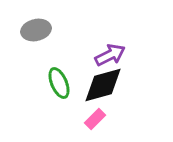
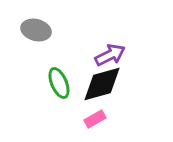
gray ellipse: rotated 28 degrees clockwise
black diamond: moved 1 px left, 1 px up
pink rectangle: rotated 15 degrees clockwise
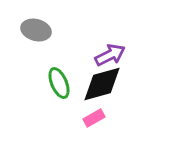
pink rectangle: moved 1 px left, 1 px up
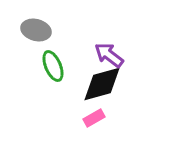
purple arrow: moved 1 px left; rotated 116 degrees counterclockwise
green ellipse: moved 6 px left, 17 px up
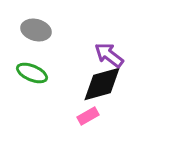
green ellipse: moved 21 px left, 7 px down; rotated 44 degrees counterclockwise
pink rectangle: moved 6 px left, 2 px up
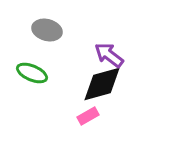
gray ellipse: moved 11 px right
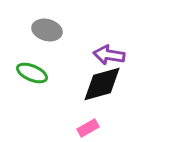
purple arrow: rotated 28 degrees counterclockwise
pink rectangle: moved 12 px down
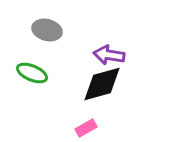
pink rectangle: moved 2 px left
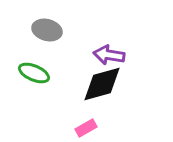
green ellipse: moved 2 px right
